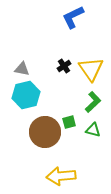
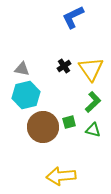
brown circle: moved 2 px left, 5 px up
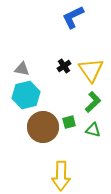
yellow triangle: moved 1 px down
yellow arrow: rotated 84 degrees counterclockwise
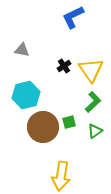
gray triangle: moved 19 px up
green triangle: moved 2 px right, 1 px down; rotated 49 degrees counterclockwise
yellow arrow: rotated 8 degrees clockwise
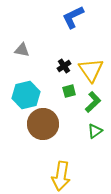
green square: moved 31 px up
brown circle: moved 3 px up
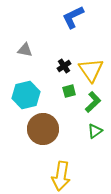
gray triangle: moved 3 px right
brown circle: moved 5 px down
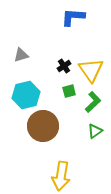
blue L-shape: rotated 30 degrees clockwise
gray triangle: moved 4 px left, 5 px down; rotated 28 degrees counterclockwise
brown circle: moved 3 px up
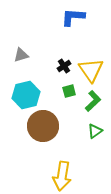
green L-shape: moved 1 px up
yellow arrow: moved 1 px right
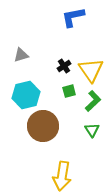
blue L-shape: rotated 15 degrees counterclockwise
green triangle: moved 3 px left, 1 px up; rotated 28 degrees counterclockwise
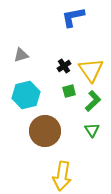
brown circle: moved 2 px right, 5 px down
